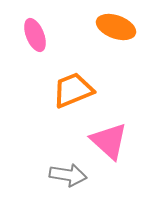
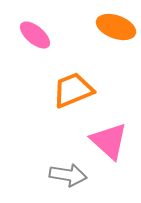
pink ellipse: rotated 28 degrees counterclockwise
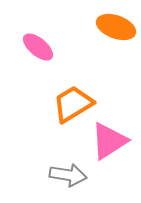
pink ellipse: moved 3 px right, 12 px down
orange trapezoid: moved 14 px down; rotated 9 degrees counterclockwise
pink triangle: rotated 45 degrees clockwise
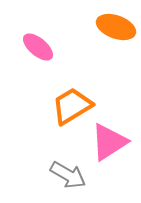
orange trapezoid: moved 1 px left, 2 px down
pink triangle: moved 1 px down
gray arrow: rotated 21 degrees clockwise
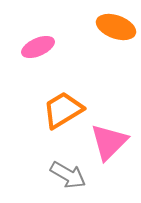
pink ellipse: rotated 64 degrees counterclockwise
orange trapezoid: moved 9 px left, 4 px down
pink triangle: rotated 12 degrees counterclockwise
